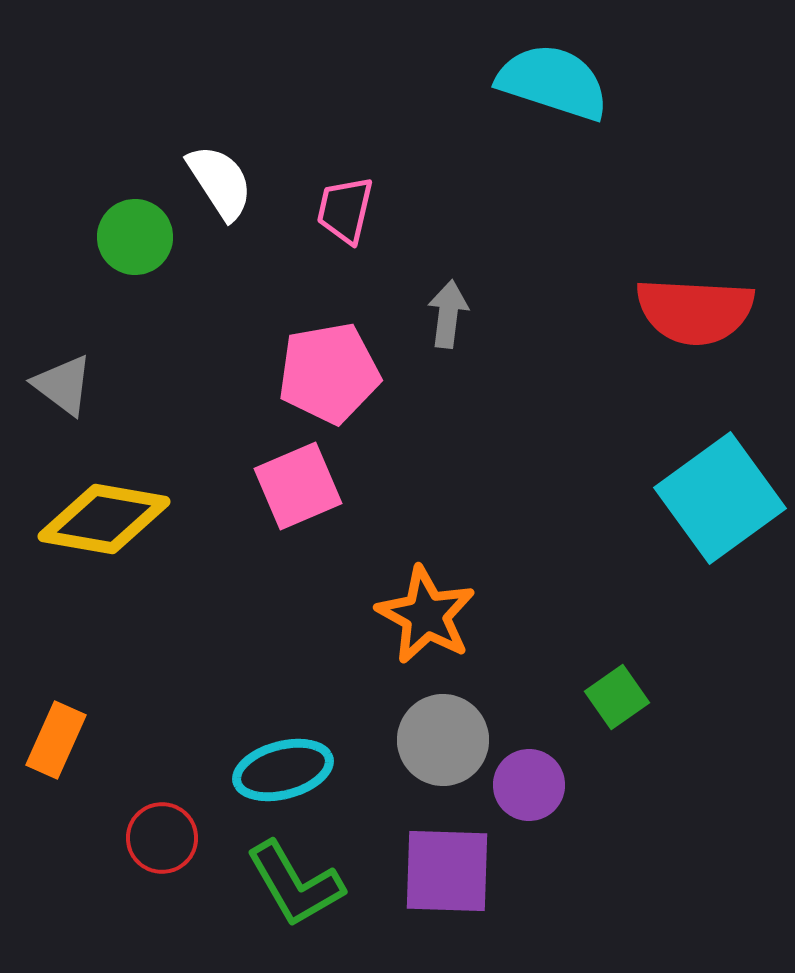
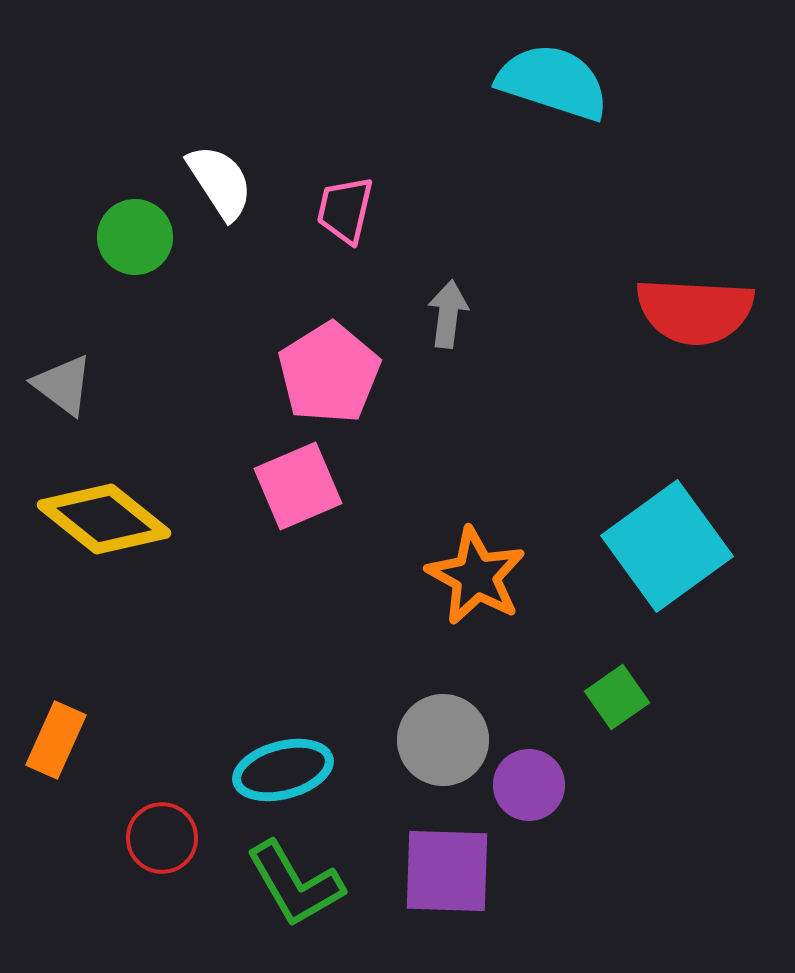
pink pentagon: rotated 22 degrees counterclockwise
cyan square: moved 53 px left, 48 px down
yellow diamond: rotated 29 degrees clockwise
orange star: moved 50 px right, 39 px up
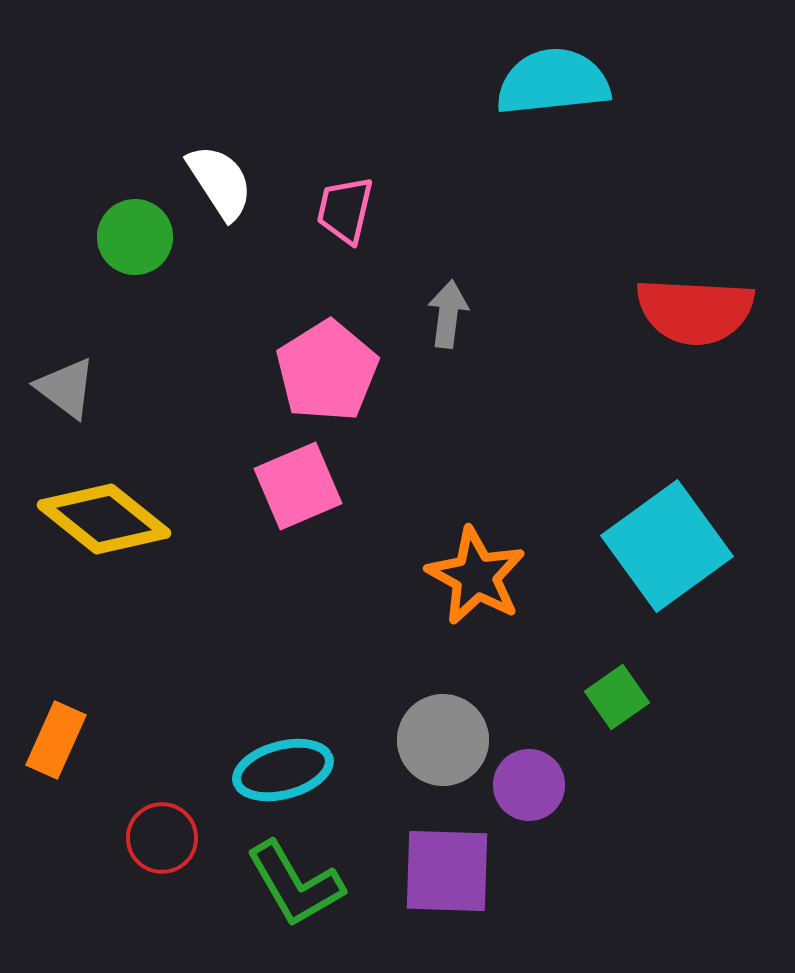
cyan semicircle: rotated 24 degrees counterclockwise
pink pentagon: moved 2 px left, 2 px up
gray triangle: moved 3 px right, 3 px down
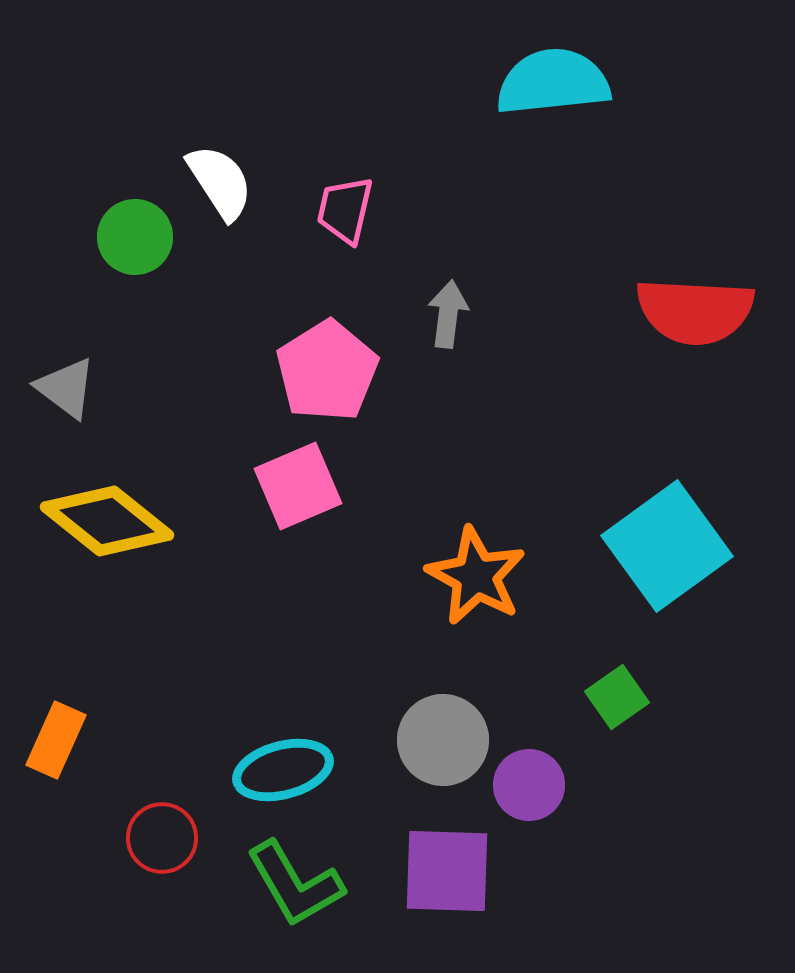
yellow diamond: moved 3 px right, 2 px down
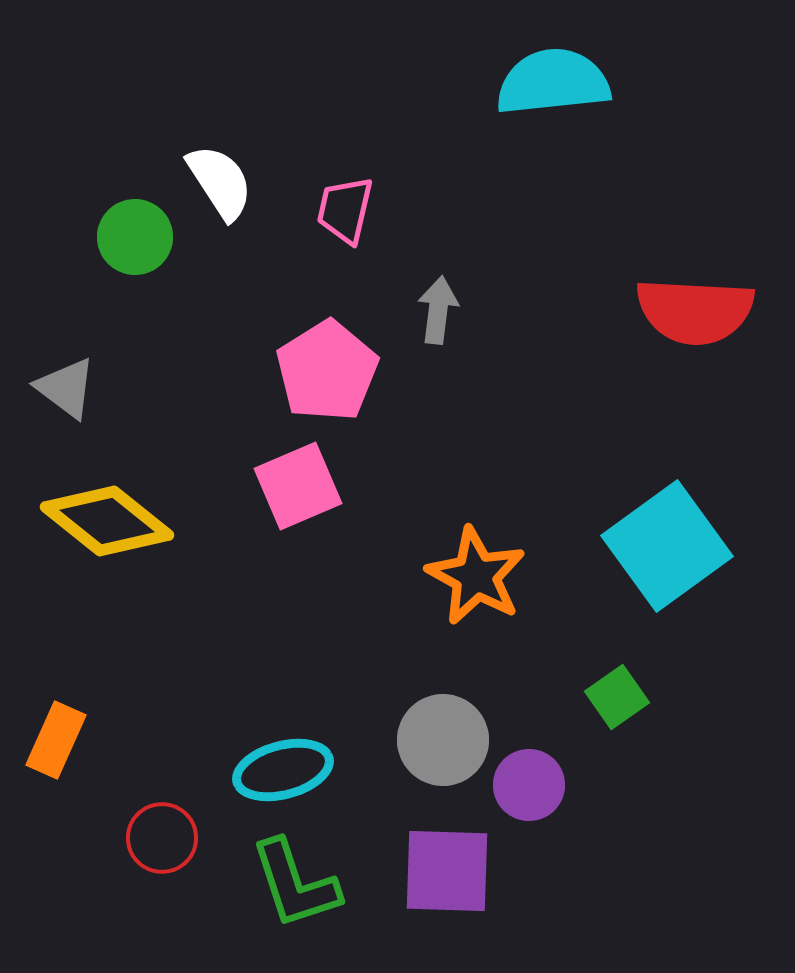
gray arrow: moved 10 px left, 4 px up
green L-shape: rotated 12 degrees clockwise
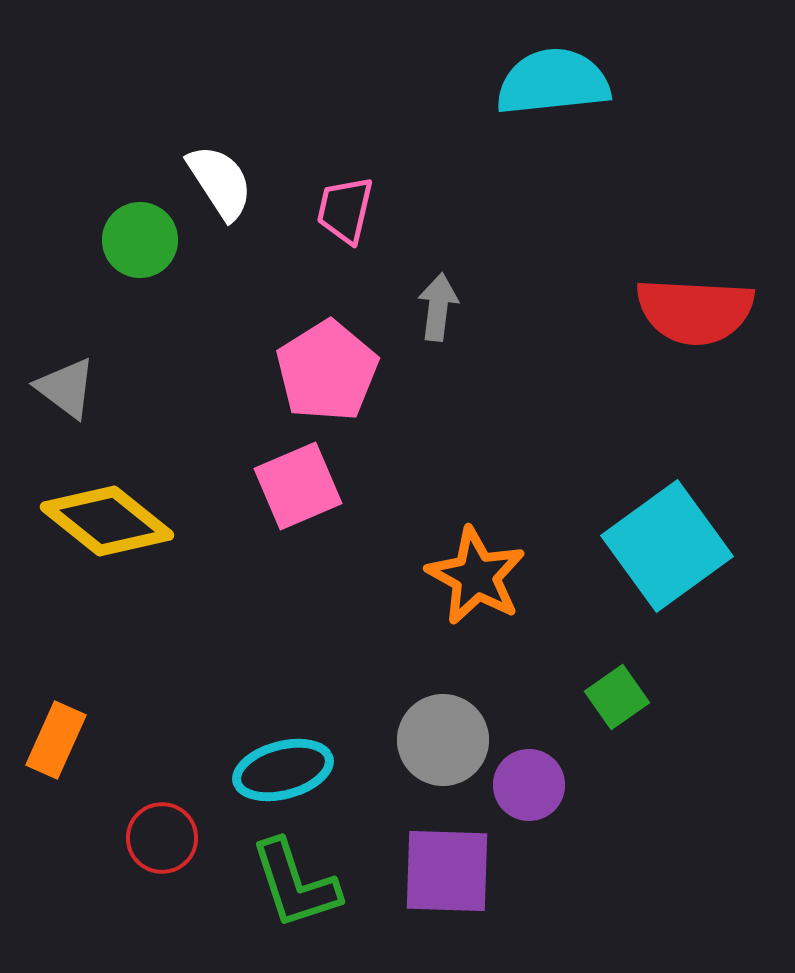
green circle: moved 5 px right, 3 px down
gray arrow: moved 3 px up
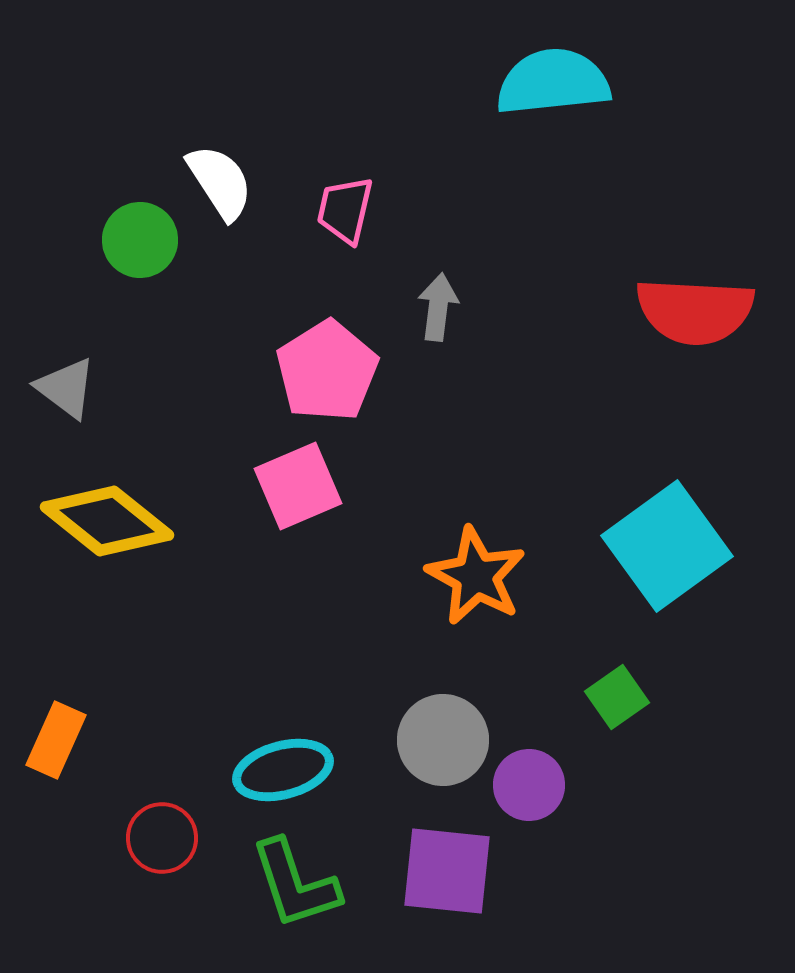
purple square: rotated 4 degrees clockwise
